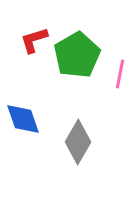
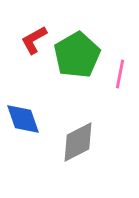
red L-shape: rotated 12 degrees counterclockwise
gray diamond: rotated 33 degrees clockwise
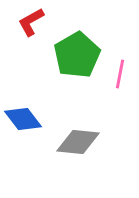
red L-shape: moved 3 px left, 18 px up
blue diamond: rotated 18 degrees counterclockwise
gray diamond: rotated 33 degrees clockwise
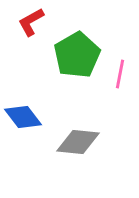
blue diamond: moved 2 px up
